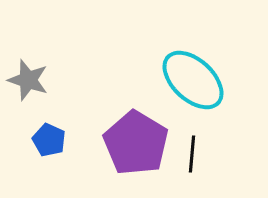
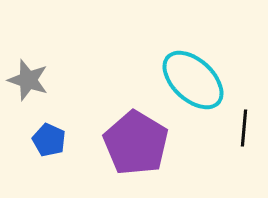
black line: moved 52 px right, 26 px up
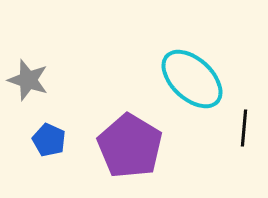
cyan ellipse: moved 1 px left, 1 px up
purple pentagon: moved 6 px left, 3 px down
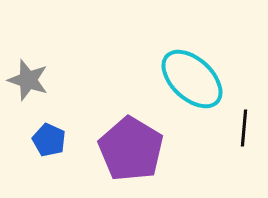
purple pentagon: moved 1 px right, 3 px down
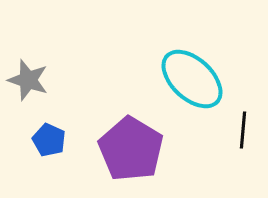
black line: moved 1 px left, 2 px down
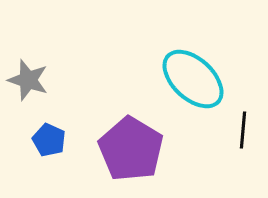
cyan ellipse: moved 1 px right
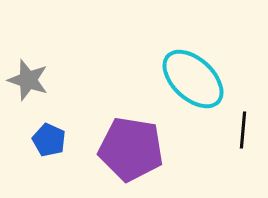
purple pentagon: rotated 22 degrees counterclockwise
